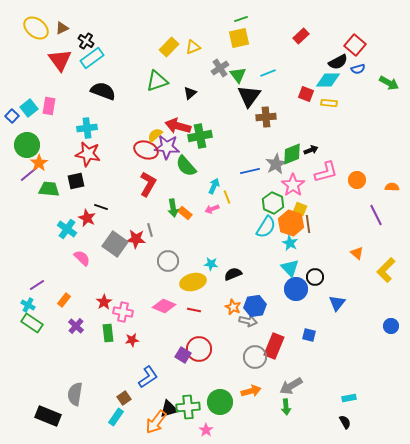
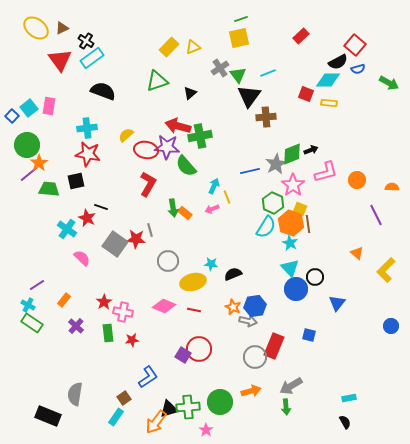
yellow semicircle at (155, 135): moved 29 px left
red ellipse at (146, 150): rotated 10 degrees counterclockwise
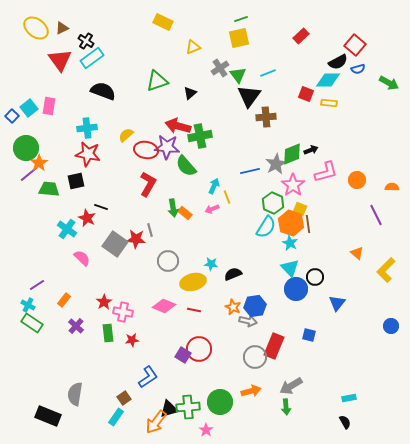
yellow rectangle at (169, 47): moved 6 px left, 25 px up; rotated 72 degrees clockwise
green circle at (27, 145): moved 1 px left, 3 px down
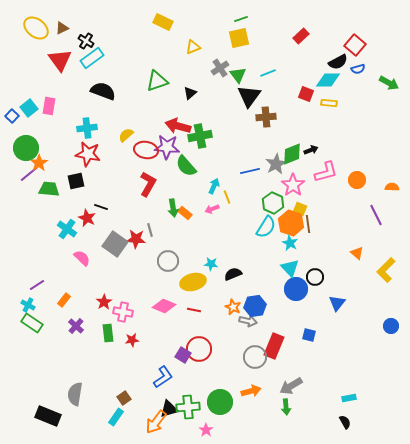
blue L-shape at (148, 377): moved 15 px right
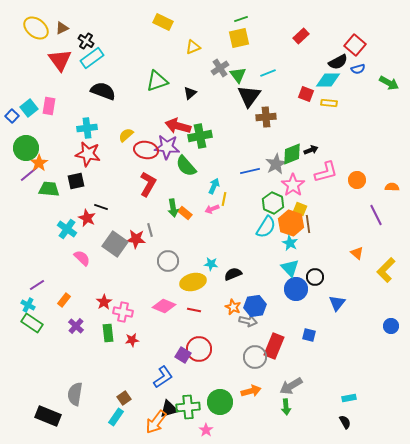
yellow line at (227, 197): moved 3 px left, 2 px down; rotated 32 degrees clockwise
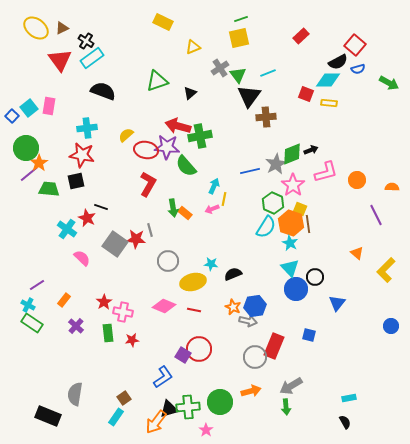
red star at (88, 154): moved 6 px left, 1 px down
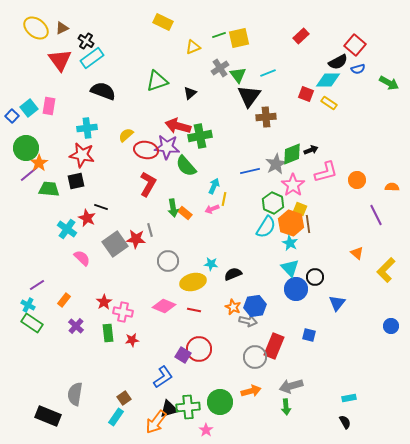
green line at (241, 19): moved 22 px left, 16 px down
yellow rectangle at (329, 103): rotated 28 degrees clockwise
gray square at (115, 244): rotated 20 degrees clockwise
gray arrow at (291, 386): rotated 15 degrees clockwise
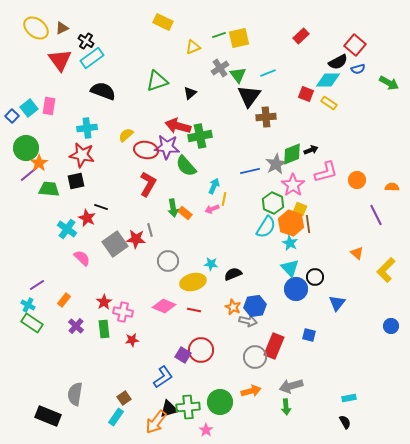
green rectangle at (108, 333): moved 4 px left, 4 px up
red circle at (199, 349): moved 2 px right, 1 px down
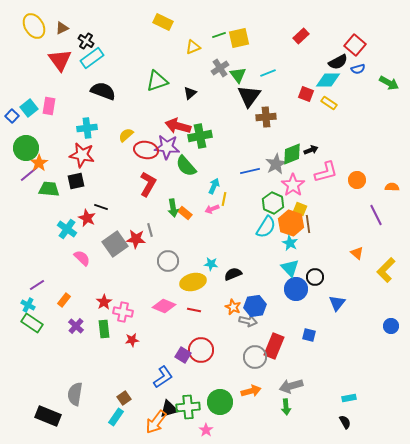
yellow ellipse at (36, 28): moved 2 px left, 2 px up; rotated 20 degrees clockwise
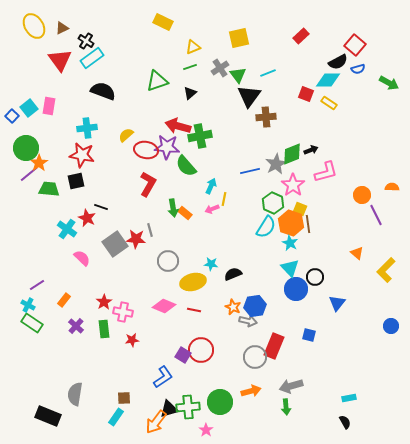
green line at (219, 35): moved 29 px left, 32 px down
orange circle at (357, 180): moved 5 px right, 15 px down
cyan arrow at (214, 186): moved 3 px left
brown square at (124, 398): rotated 32 degrees clockwise
